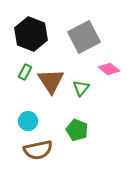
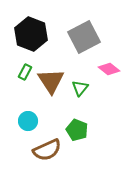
green triangle: moved 1 px left
brown semicircle: moved 9 px right; rotated 12 degrees counterclockwise
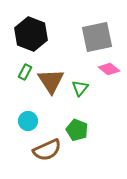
gray square: moved 13 px right; rotated 16 degrees clockwise
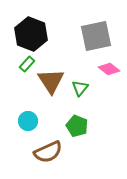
gray square: moved 1 px left, 1 px up
green rectangle: moved 2 px right, 8 px up; rotated 14 degrees clockwise
green pentagon: moved 4 px up
brown semicircle: moved 1 px right, 2 px down
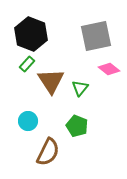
brown semicircle: rotated 40 degrees counterclockwise
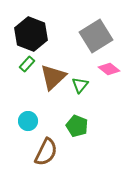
gray square: rotated 20 degrees counterclockwise
brown triangle: moved 2 px right, 4 px up; rotated 20 degrees clockwise
green triangle: moved 3 px up
brown semicircle: moved 2 px left
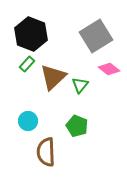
brown semicircle: rotated 152 degrees clockwise
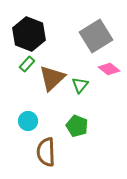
black hexagon: moved 2 px left
brown triangle: moved 1 px left, 1 px down
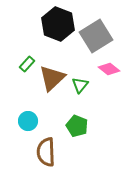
black hexagon: moved 29 px right, 10 px up
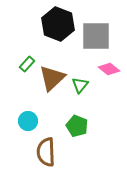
gray square: rotated 32 degrees clockwise
